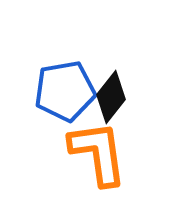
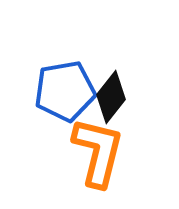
orange L-shape: moved 1 px up; rotated 22 degrees clockwise
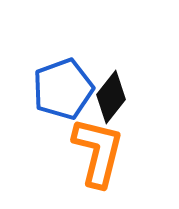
blue pentagon: moved 2 px left, 2 px up; rotated 10 degrees counterclockwise
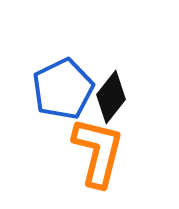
blue pentagon: rotated 6 degrees counterclockwise
